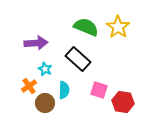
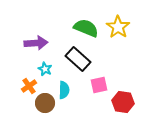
green semicircle: moved 1 px down
pink square: moved 5 px up; rotated 30 degrees counterclockwise
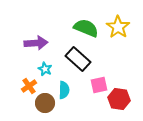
red hexagon: moved 4 px left, 3 px up
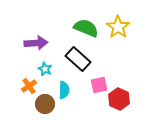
red hexagon: rotated 15 degrees clockwise
brown circle: moved 1 px down
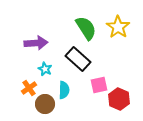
green semicircle: rotated 35 degrees clockwise
orange cross: moved 2 px down
